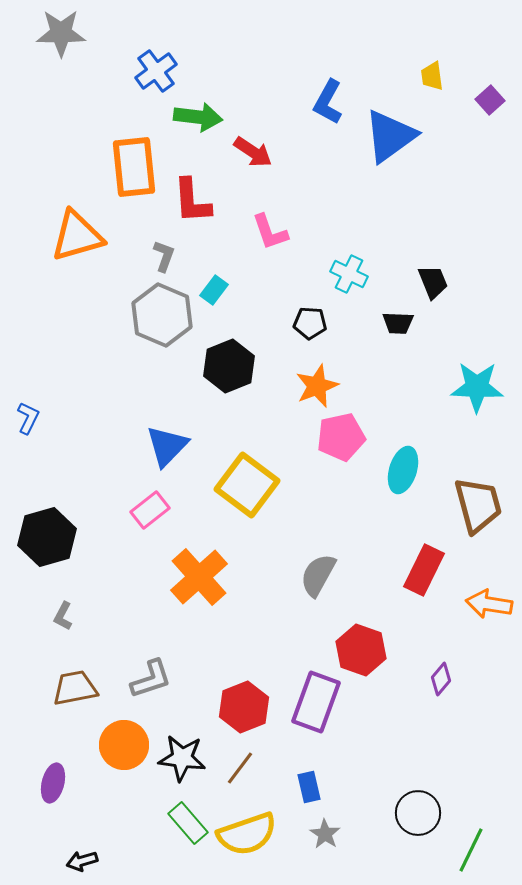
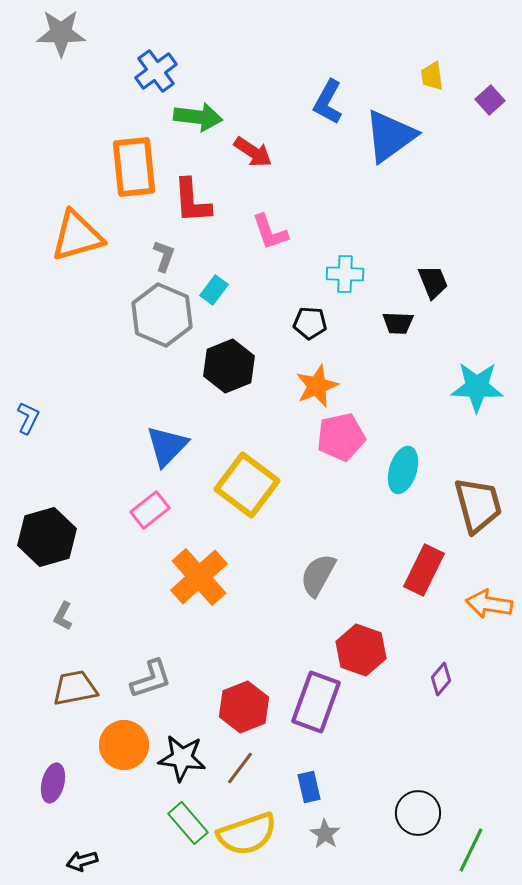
cyan cross at (349, 274): moved 4 px left; rotated 24 degrees counterclockwise
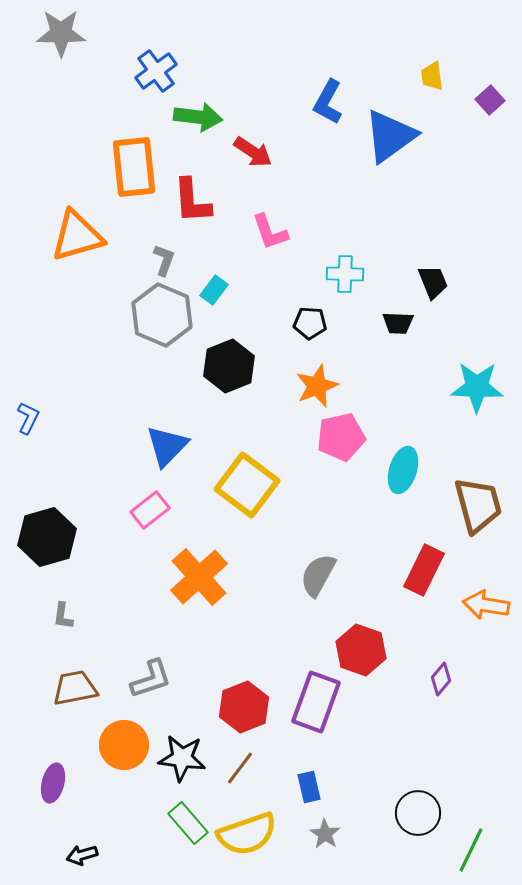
gray L-shape at (164, 256): moved 4 px down
orange arrow at (489, 604): moved 3 px left, 1 px down
gray L-shape at (63, 616): rotated 20 degrees counterclockwise
black arrow at (82, 861): moved 6 px up
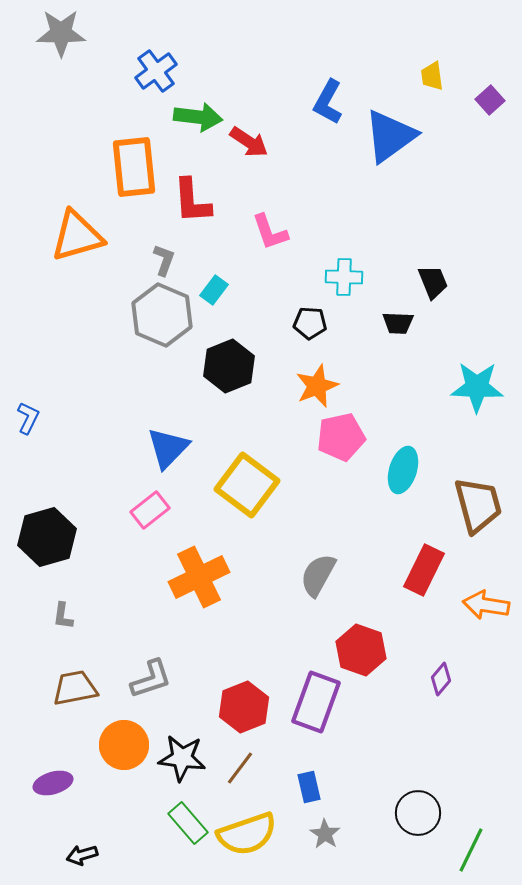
red arrow at (253, 152): moved 4 px left, 10 px up
cyan cross at (345, 274): moved 1 px left, 3 px down
blue triangle at (167, 446): moved 1 px right, 2 px down
orange cross at (199, 577): rotated 16 degrees clockwise
purple ellipse at (53, 783): rotated 60 degrees clockwise
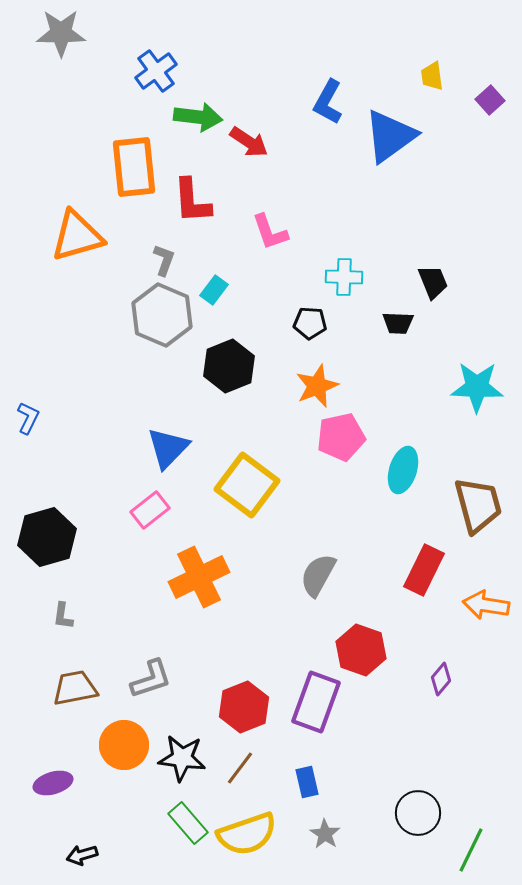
blue rectangle at (309, 787): moved 2 px left, 5 px up
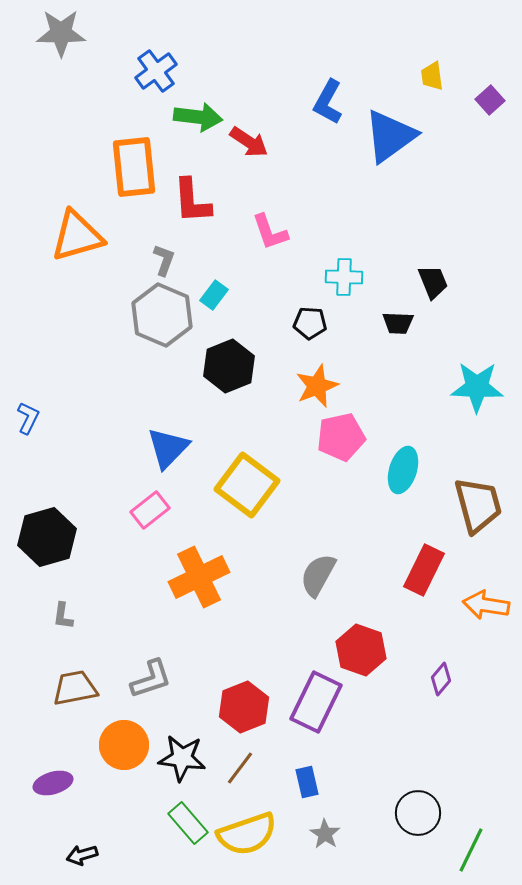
cyan rectangle at (214, 290): moved 5 px down
purple rectangle at (316, 702): rotated 6 degrees clockwise
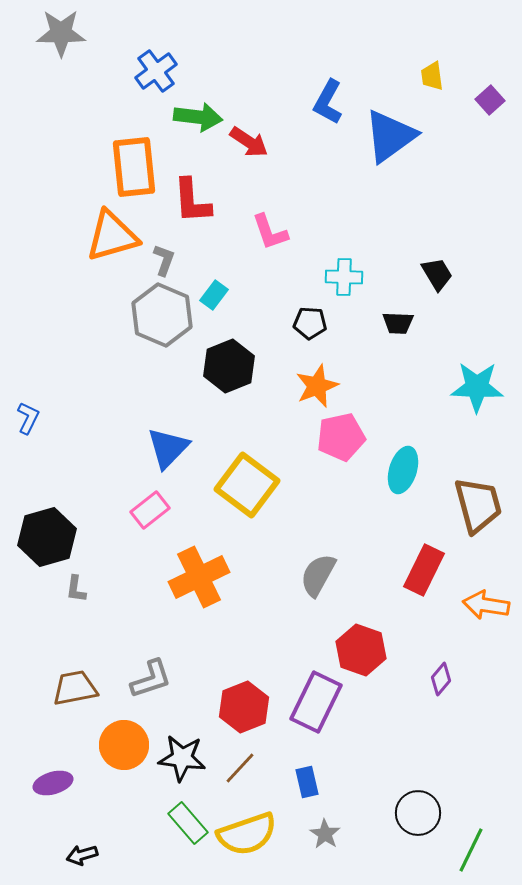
orange triangle at (77, 236): moved 35 px right
black trapezoid at (433, 282): moved 4 px right, 8 px up; rotated 9 degrees counterclockwise
gray L-shape at (63, 616): moved 13 px right, 27 px up
brown line at (240, 768): rotated 6 degrees clockwise
